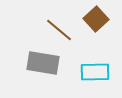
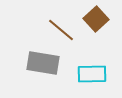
brown line: moved 2 px right
cyan rectangle: moved 3 px left, 2 px down
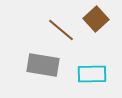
gray rectangle: moved 2 px down
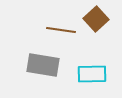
brown line: rotated 32 degrees counterclockwise
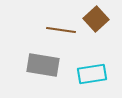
cyan rectangle: rotated 8 degrees counterclockwise
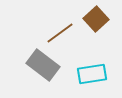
brown line: moved 1 px left, 3 px down; rotated 44 degrees counterclockwise
gray rectangle: rotated 28 degrees clockwise
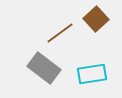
gray rectangle: moved 1 px right, 3 px down
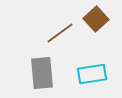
gray rectangle: moved 2 px left, 5 px down; rotated 48 degrees clockwise
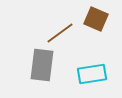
brown square: rotated 25 degrees counterclockwise
gray rectangle: moved 8 px up; rotated 12 degrees clockwise
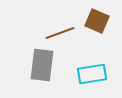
brown square: moved 1 px right, 2 px down
brown line: rotated 16 degrees clockwise
